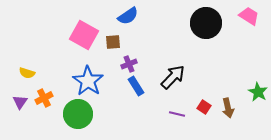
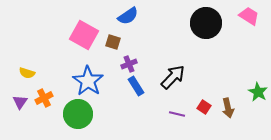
brown square: rotated 21 degrees clockwise
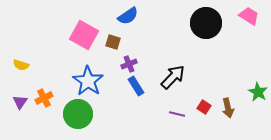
yellow semicircle: moved 6 px left, 8 px up
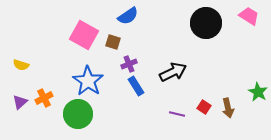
black arrow: moved 5 px up; rotated 20 degrees clockwise
purple triangle: rotated 14 degrees clockwise
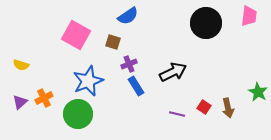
pink trapezoid: rotated 65 degrees clockwise
pink square: moved 8 px left
blue star: rotated 16 degrees clockwise
